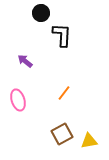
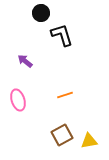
black L-shape: rotated 20 degrees counterclockwise
orange line: moved 1 px right, 2 px down; rotated 35 degrees clockwise
brown square: moved 1 px down
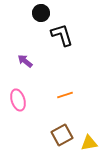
yellow triangle: moved 2 px down
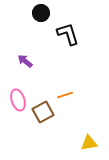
black L-shape: moved 6 px right, 1 px up
brown square: moved 19 px left, 23 px up
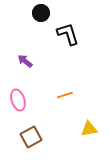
brown square: moved 12 px left, 25 px down
yellow triangle: moved 14 px up
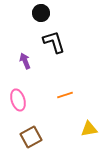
black L-shape: moved 14 px left, 8 px down
purple arrow: rotated 28 degrees clockwise
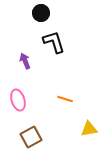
orange line: moved 4 px down; rotated 35 degrees clockwise
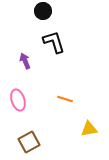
black circle: moved 2 px right, 2 px up
brown square: moved 2 px left, 5 px down
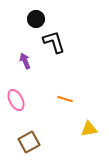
black circle: moved 7 px left, 8 px down
pink ellipse: moved 2 px left; rotated 10 degrees counterclockwise
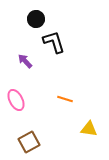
purple arrow: rotated 21 degrees counterclockwise
yellow triangle: rotated 18 degrees clockwise
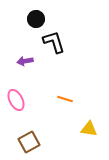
purple arrow: rotated 56 degrees counterclockwise
